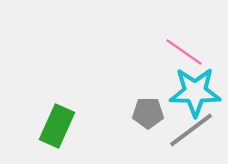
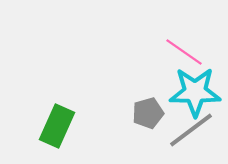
gray pentagon: rotated 16 degrees counterclockwise
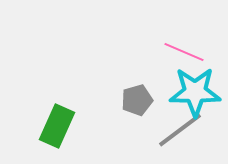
pink line: rotated 12 degrees counterclockwise
gray pentagon: moved 11 px left, 13 px up
gray line: moved 11 px left
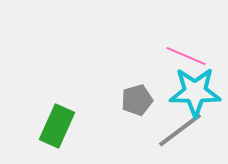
pink line: moved 2 px right, 4 px down
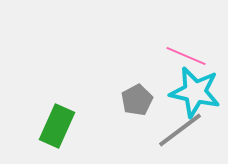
cyan star: rotated 12 degrees clockwise
gray pentagon: rotated 12 degrees counterclockwise
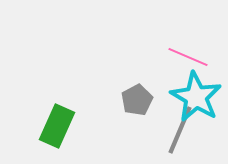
pink line: moved 2 px right, 1 px down
cyan star: moved 1 px right, 5 px down; rotated 18 degrees clockwise
gray line: rotated 30 degrees counterclockwise
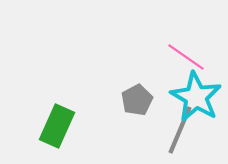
pink line: moved 2 px left; rotated 12 degrees clockwise
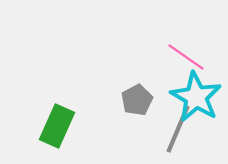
gray line: moved 2 px left, 1 px up
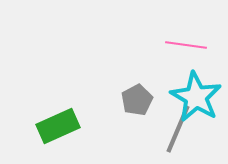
pink line: moved 12 px up; rotated 27 degrees counterclockwise
green rectangle: moved 1 px right; rotated 42 degrees clockwise
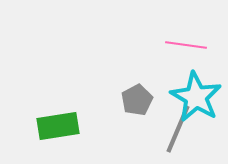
green rectangle: rotated 15 degrees clockwise
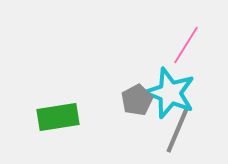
pink line: rotated 66 degrees counterclockwise
cyan star: moved 26 px left, 4 px up; rotated 9 degrees counterclockwise
green rectangle: moved 9 px up
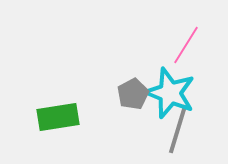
gray pentagon: moved 4 px left, 6 px up
gray line: rotated 6 degrees counterclockwise
